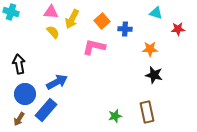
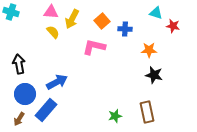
red star: moved 5 px left, 3 px up; rotated 16 degrees clockwise
orange star: moved 1 px left, 1 px down
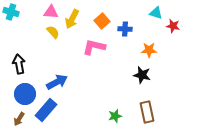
black star: moved 12 px left
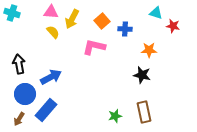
cyan cross: moved 1 px right, 1 px down
blue arrow: moved 6 px left, 5 px up
brown rectangle: moved 3 px left
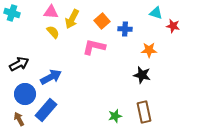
black arrow: rotated 72 degrees clockwise
brown arrow: rotated 120 degrees clockwise
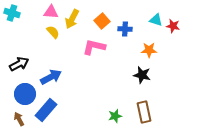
cyan triangle: moved 7 px down
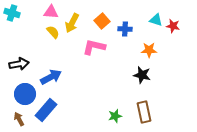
yellow arrow: moved 4 px down
black arrow: rotated 18 degrees clockwise
